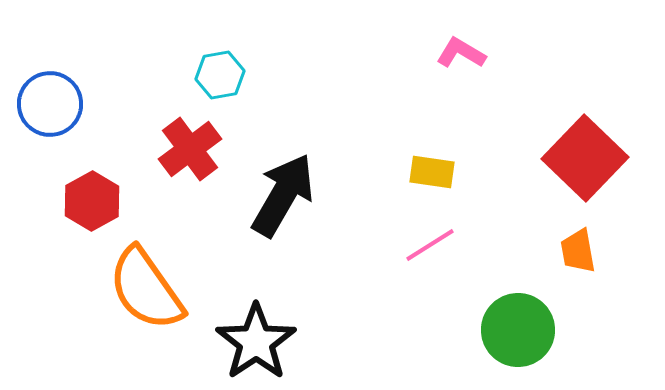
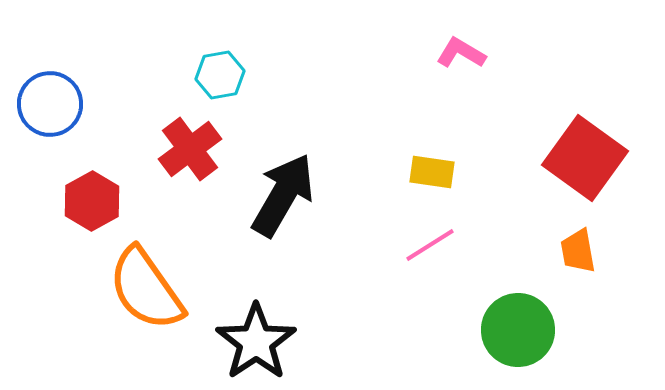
red square: rotated 8 degrees counterclockwise
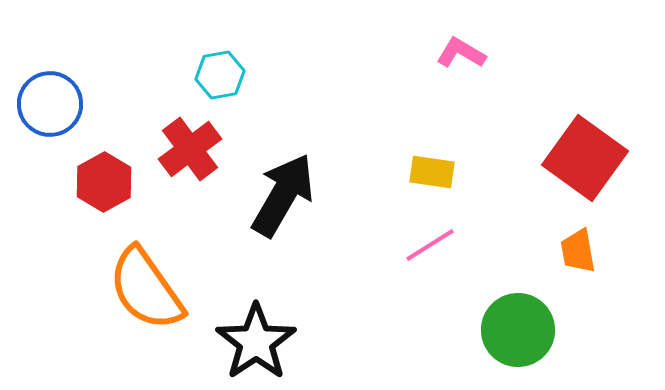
red hexagon: moved 12 px right, 19 px up
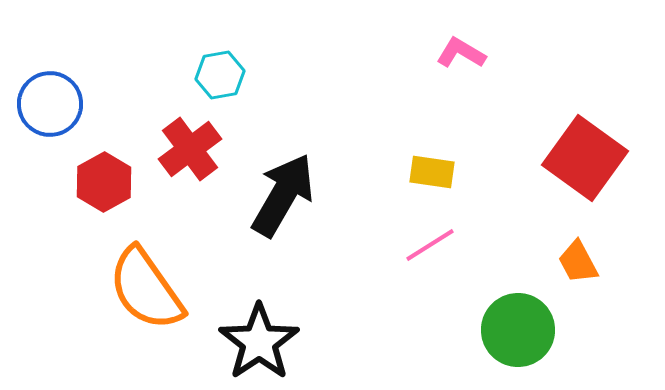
orange trapezoid: moved 11 px down; rotated 18 degrees counterclockwise
black star: moved 3 px right
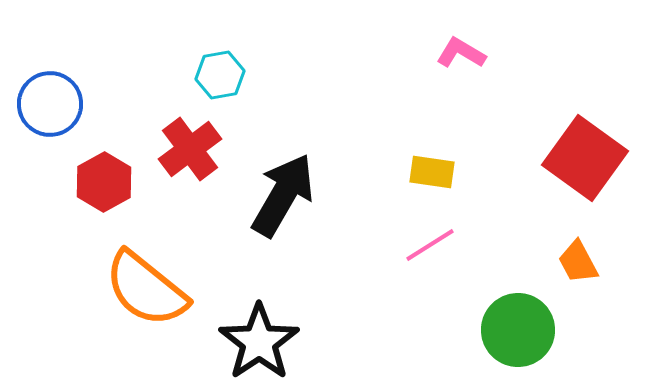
orange semicircle: rotated 16 degrees counterclockwise
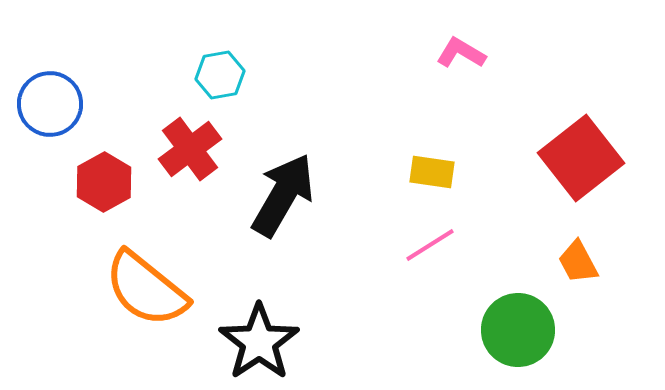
red square: moved 4 px left; rotated 16 degrees clockwise
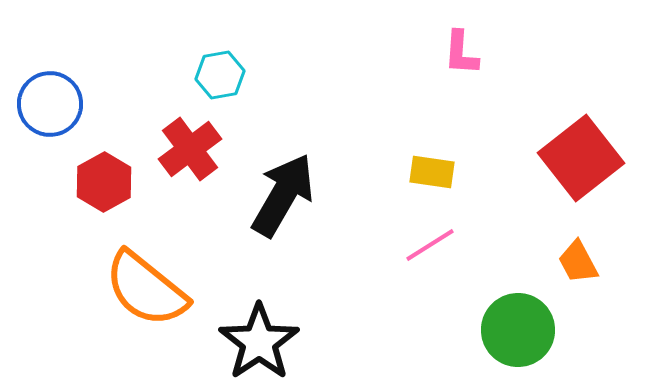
pink L-shape: rotated 117 degrees counterclockwise
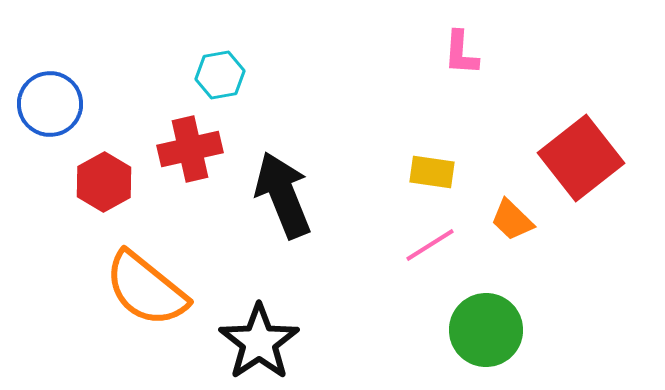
red cross: rotated 24 degrees clockwise
black arrow: rotated 52 degrees counterclockwise
orange trapezoid: moved 66 px left, 42 px up; rotated 18 degrees counterclockwise
green circle: moved 32 px left
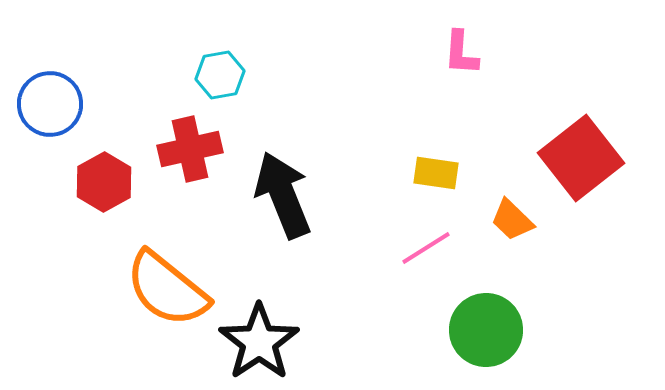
yellow rectangle: moved 4 px right, 1 px down
pink line: moved 4 px left, 3 px down
orange semicircle: moved 21 px right
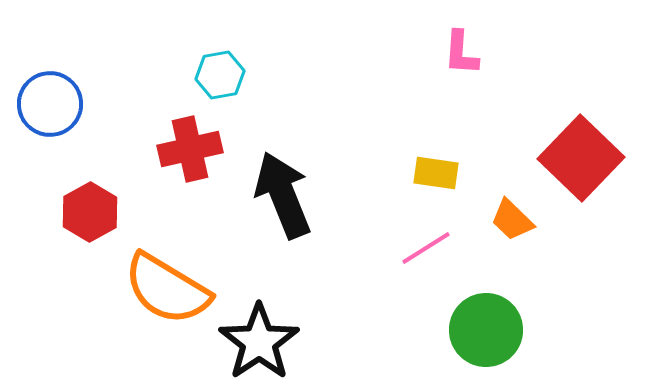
red square: rotated 8 degrees counterclockwise
red hexagon: moved 14 px left, 30 px down
orange semicircle: rotated 8 degrees counterclockwise
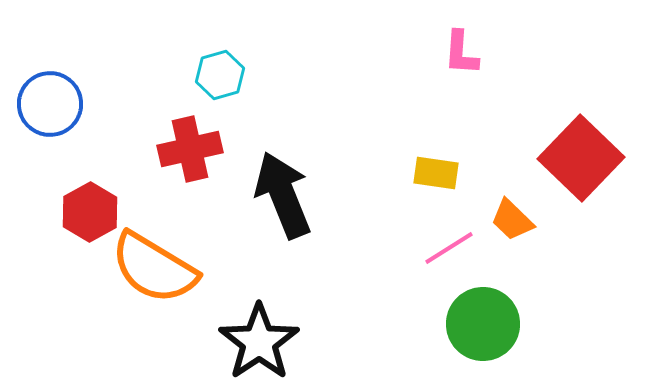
cyan hexagon: rotated 6 degrees counterclockwise
pink line: moved 23 px right
orange semicircle: moved 13 px left, 21 px up
green circle: moved 3 px left, 6 px up
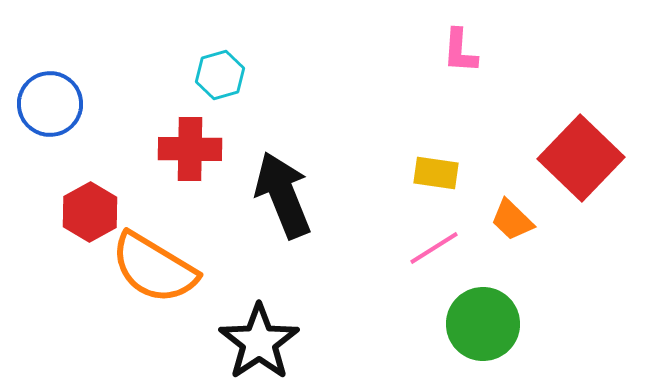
pink L-shape: moved 1 px left, 2 px up
red cross: rotated 14 degrees clockwise
pink line: moved 15 px left
